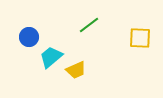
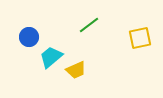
yellow square: rotated 15 degrees counterclockwise
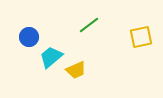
yellow square: moved 1 px right, 1 px up
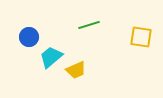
green line: rotated 20 degrees clockwise
yellow square: rotated 20 degrees clockwise
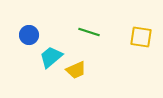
green line: moved 7 px down; rotated 35 degrees clockwise
blue circle: moved 2 px up
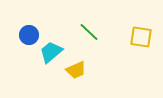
green line: rotated 25 degrees clockwise
cyan trapezoid: moved 5 px up
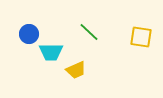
blue circle: moved 1 px up
cyan trapezoid: rotated 140 degrees counterclockwise
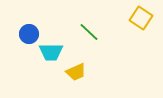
yellow square: moved 19 px up; rotated 25 degrees clockwise
yellow trapezoid: moved 2 px down
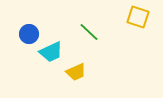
yellow square: moved 3 px left, 1 px up; rotated 15 degrees counterclockwise
cyan trapezoid: rotated 25 degrees counterclockwise
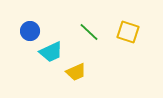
yellow square: moved 10 px left, 15 px down
blue circle: moved 1 px right, 3 px up
